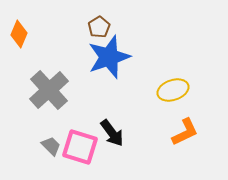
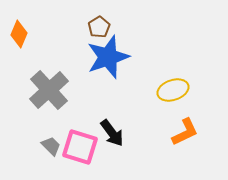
blue star: moved 1 px left
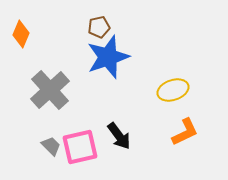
brown pentagon: rotated 20 degrees clockwise
orange diamond: moved 2 px right
gray cross: moved 1 px right
black arrow: moved 7 px right, 3 px down
pink square: rotated 30 degrees counterclockwise
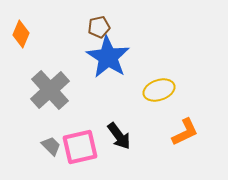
blue star: rotated 21 degrees counterclockwise
yellow ellipse: moved 14 px left
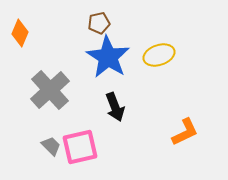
brown pentagon: moved 4 px up
orange diamond: moved 1 px left, 1 px up
yellow ellipse: moved 35 px up
black arrow: moved 4 px left, 29 px up; rotated 16 degrees clockwise
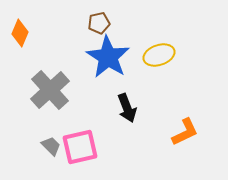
black arrow: moved 12 px right, 1 px down
